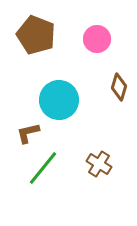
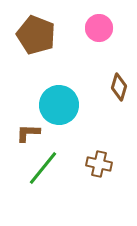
pink circle: moved 2 px right, 11 px up
cyan circle: moved 5 px down
brown L-shape: rotated 15 degrees clockwise
brown cross: rotated 20 degrees counterclockwise
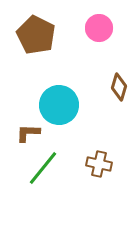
brown pentagon: rotated 6 degrees clockwise
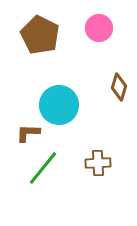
brown pentagon: moved 4 px right
brown cross: moved 1 px left, 1 px up; rotated 15 degrees counterclockwise
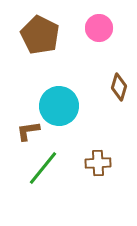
cyan circle: moved 1 px down
brown L-shape: moved 2 px up; rotated 10 degrees counterclockwise
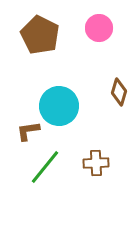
brown diamond: moved 5 px down
brown cross: moved 2 px left
green line: moved 2 px right, 1 px up
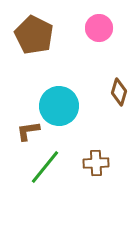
brown pentagon: moved 6 px left
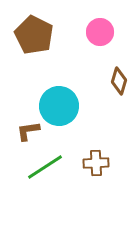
pink circle: moved 1 px right, 4 px down
brown diamond: moved 11 px up
green line: rotated 18 degrees clockwise
